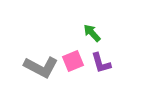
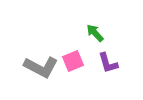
green arrow: moved 3 px right
purple L-shape: moved 7 px right
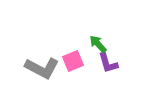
green arrow: moved 3 px right, 11 px down
gray L-shape: moved 1 px right, 1 px down
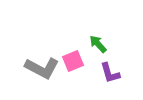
purple L-shape: moved 2 px right, 10 px down
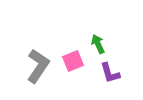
green arrow: rotated 18 degrees clockwise
gray L-shape: moved 4 px left, 2 px up; rotated 84 degrees counterclockwise
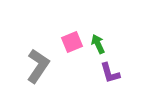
pink square: moved 1 px left, 19 px up
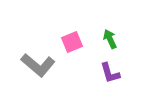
green arrow: moved 12 px right, 5 px up
gray L-shape: moved 1 px up; rotated 96 degrees clockwise
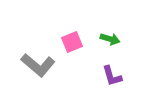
green arrow: rotated 132 degrees clockwise
purple L-shape: moved 2 px right, 3 px down
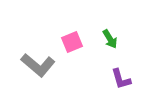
green arrow: rotated 42 degrees clockwise
purple L-shape: moved 9 px right, 3 px down
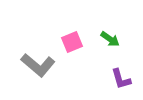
green arrow: rotated 24 degrees counterclockwise
